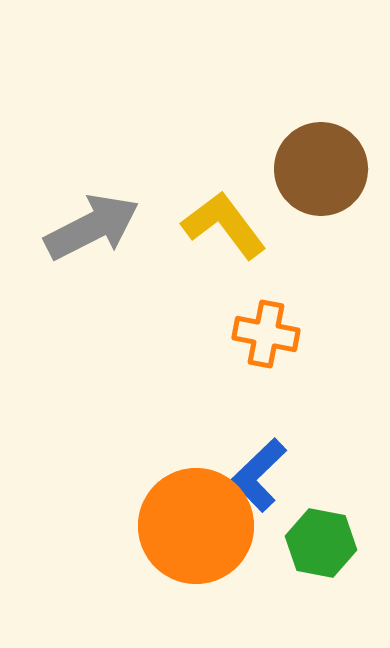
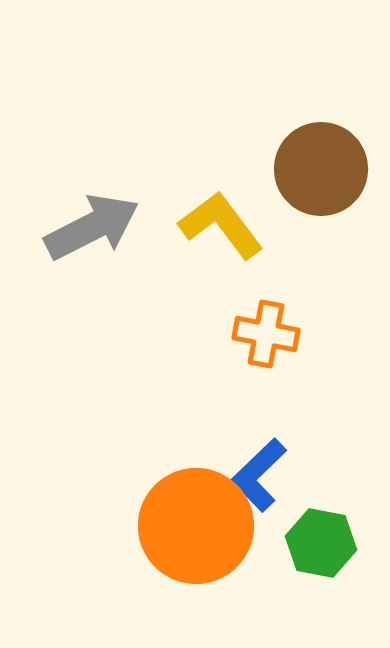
yellow L-shape: moved 3 px left
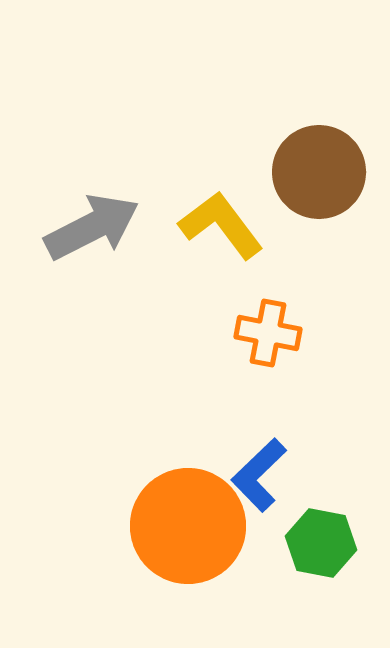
brown circle: moved 2 px left, 3 px down
orange cross: moved 2 px right, 1 px up
orange circle: moved 8 px left
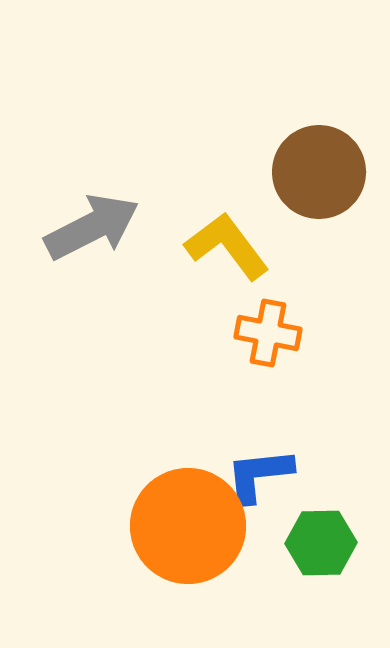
yellow L-shape: moved 6 px right, 21 px down
blue L-shape: rotated 38 degrees clockwise
green hexagon: rotated 12 degrees counterclockwise
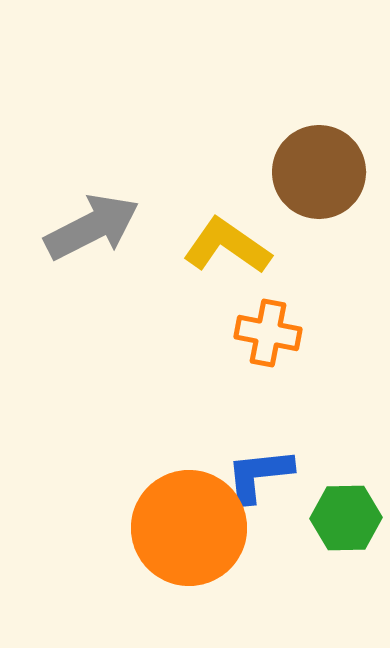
yellow L-shape: rotated 18 degrees counterclockwise
orange circle: moved 1 px right, 2 px down
green hexagon: moved 25 px right, 25 px up
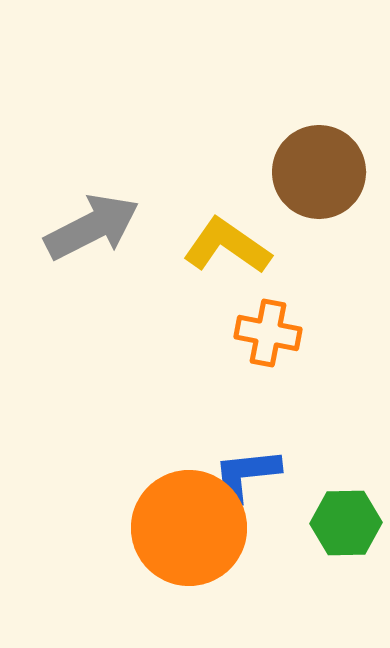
blue L-shape: moved 13 px left
green hexagon: moved 5 px down
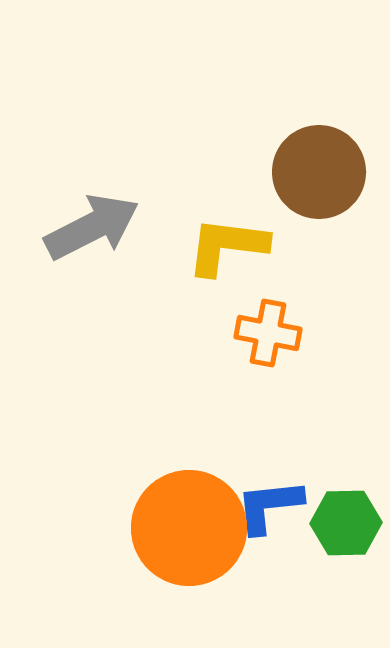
yellow L-shape: rotated 28 degrees counterclockwise
blue L-shape: moved 23 px right, 31 px down
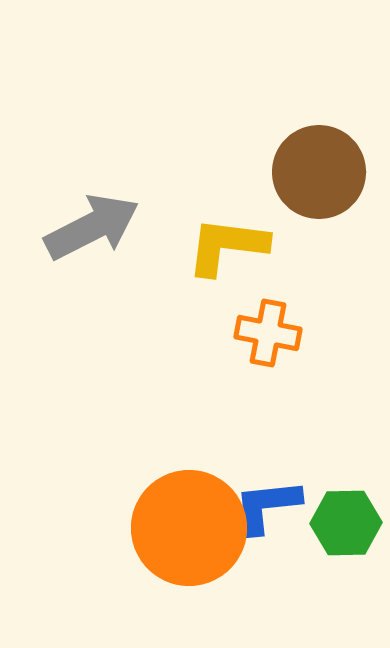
blue L-shape: moved 2 px left
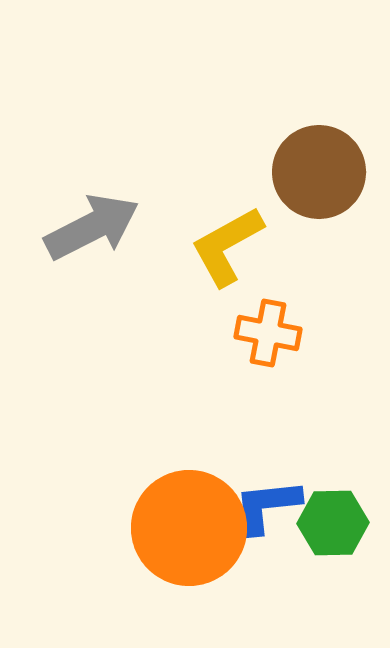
yellow L-shape: rotated 36 degrees counterclockwise
green hexagon: moved 13 px left
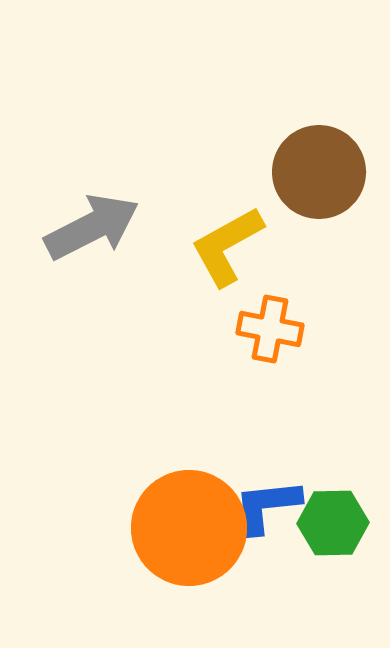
orange cross: moved 2 px right, 4 px up
